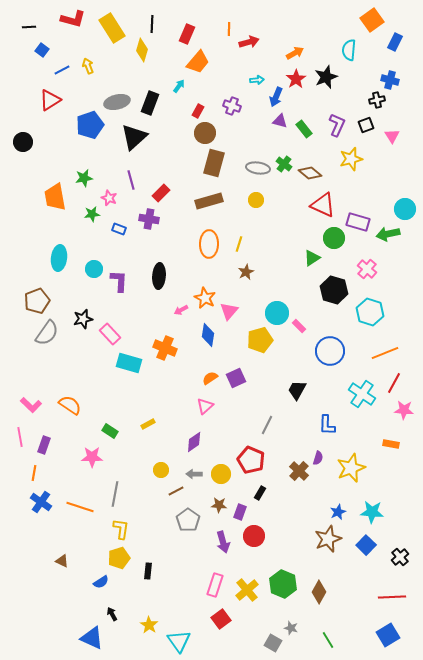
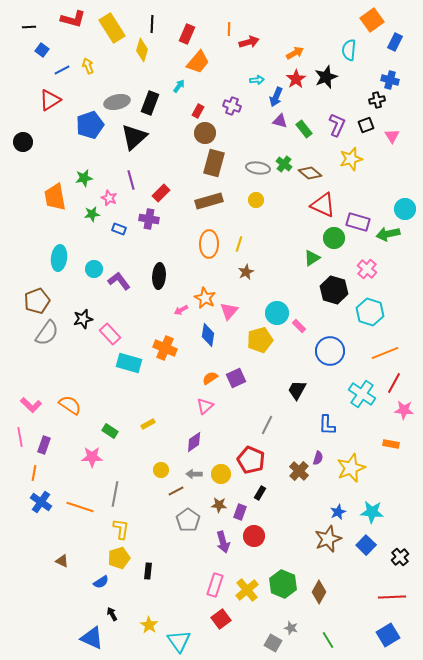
purple L-shape at (119, 281): rotated 40 degrees counterclockwise
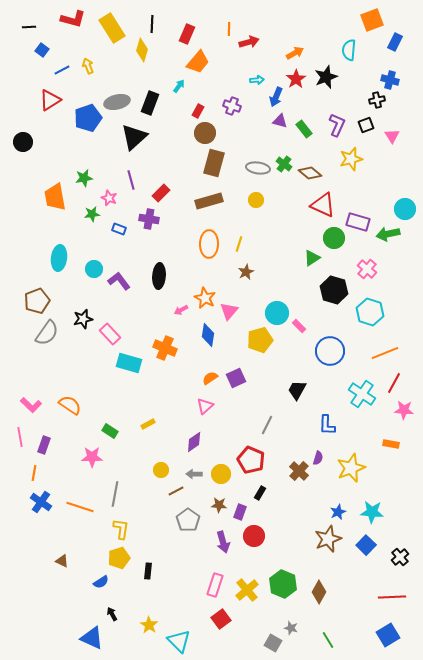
orange square at (372, 20): rotated 15 degrees clockwise
blue pentagon at (90, 125): moved 2 px left, 7 px up
cyan triangle at (179, 641): rotated 10 degrees counterclockwise
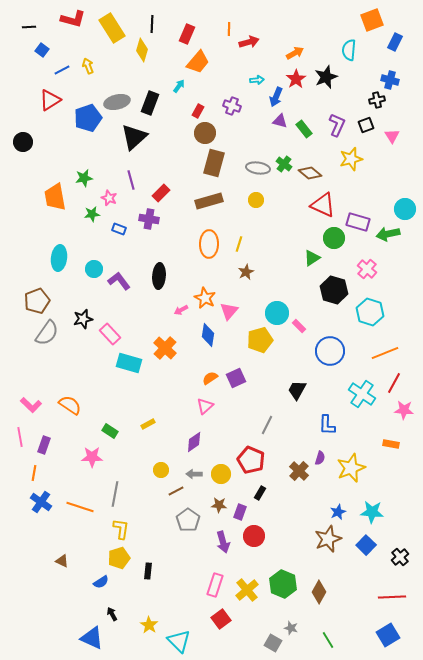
orange cross at (165, 348): rotated 20 degrees clockwise
purple semicircle at (318, 458): moved 2 px right
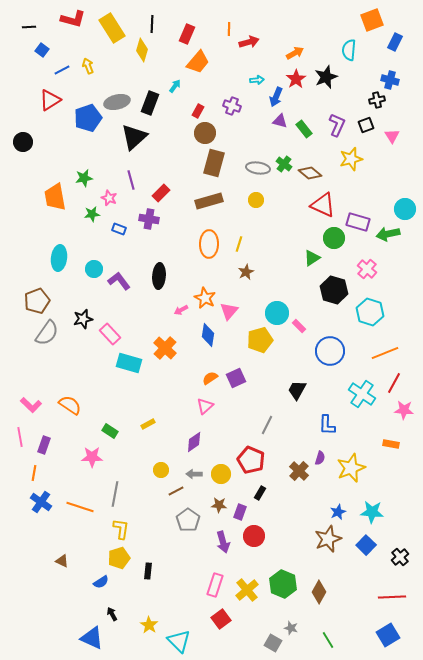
cyan arrow at (179, 86): moved 4 px left
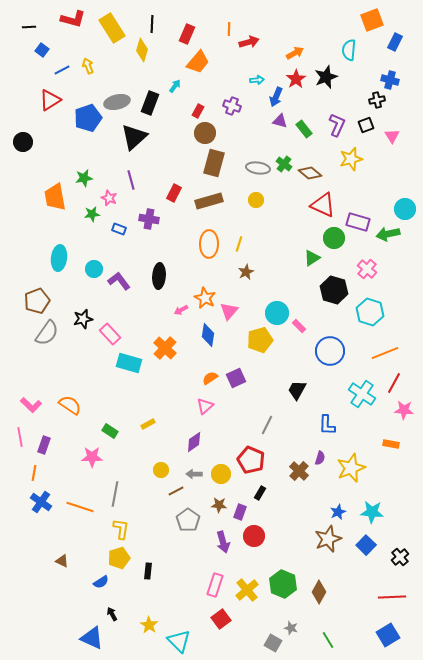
red rectangle at (161, 193): moved 13 px right; rotated 18 degrees counterclockwise
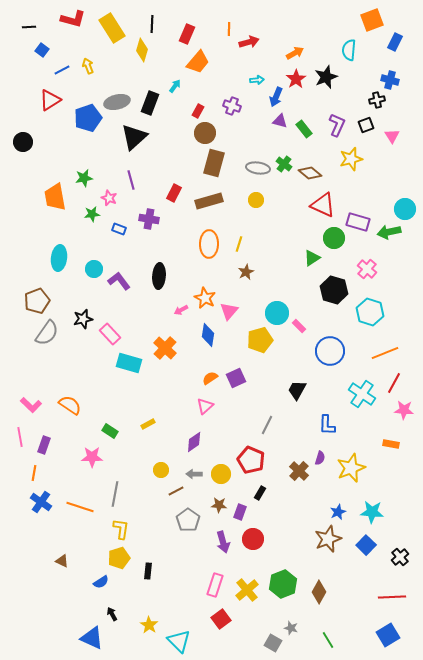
green arrow at (388, 234): moved 1 px right, 2 px up
red circle at (254, 536): moved 1 px left, 3 px down
green hexagon at (283, 584): rotated 16 degrees clockwise
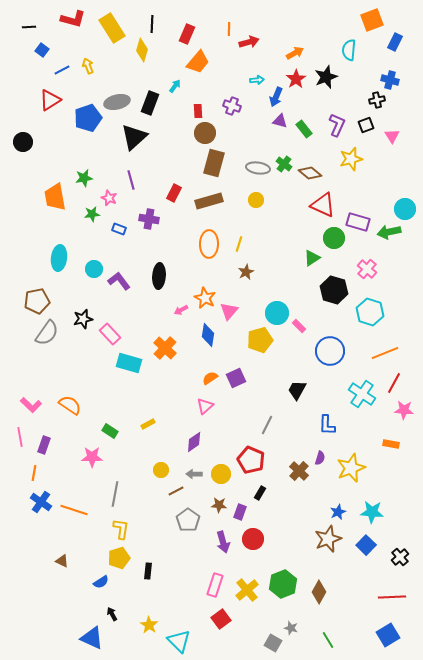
red rectangle at (198, 111): rotated 32 degrees counterclockwise
brown pentagon at (37, 301): rotated 10 degrees clockwise
orange line at (80, 507): moved 6 px left, 3 px down
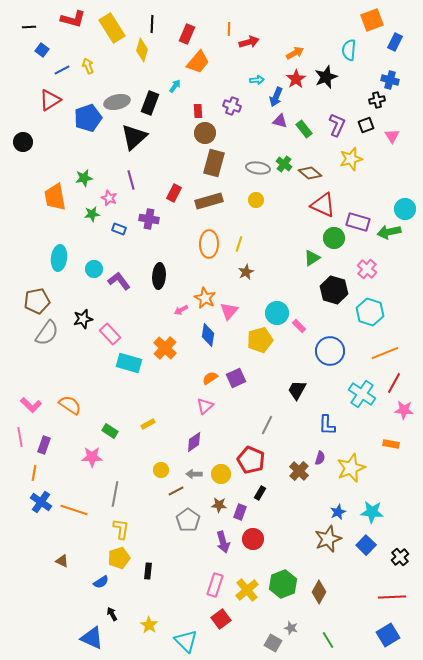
cyan triangle at (179, 641): moved 7 px right
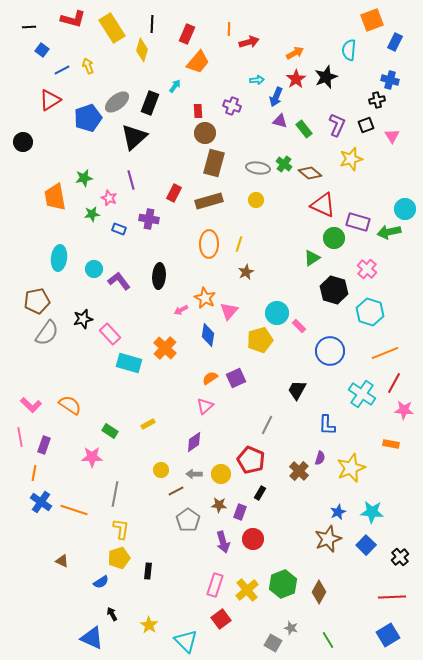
gray ellipse at (117, 102): rotated 25 degrees counterclockwise
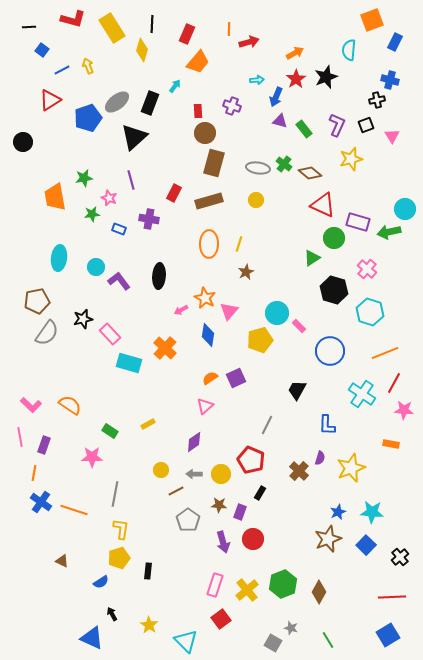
cyan circle at (94, 269): moved 2 px right, 2 px up
